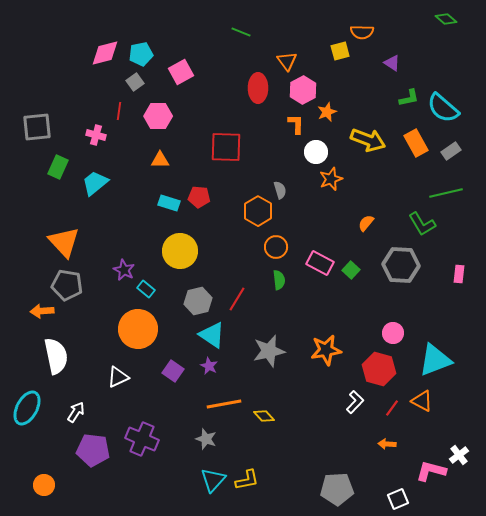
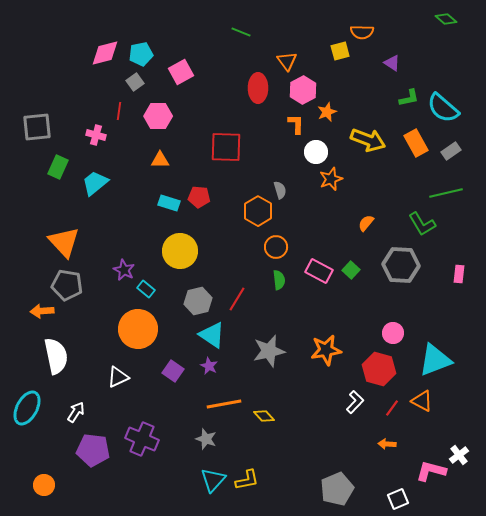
pink rectangle at (320, 263): moved 1 px left, 8 px down
gray pentagon at (337, 489): rotated 20 degrees counterclockwise
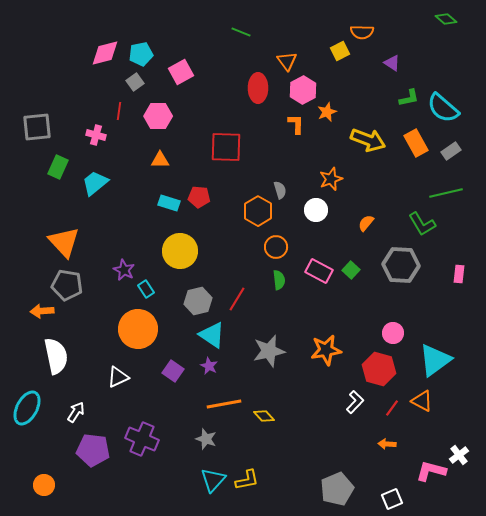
yellow square at (340, 51): rotated 12 degrees counterclockwise
white circle at (316, 152): moved 58 px down
cyan rectangle at (146, 289): rotated 18 degrees clockwise
cyan triangle at (435, 360): rotated 15 degrees counterclockwise
white square at (398, 499): moved 6 px left
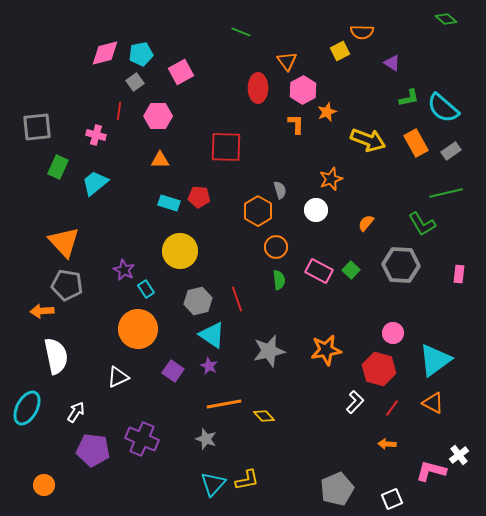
red line at (237, 299): rotated 50 degrees counterclockwise
orange triangle at (422, 401): moved 11 px right, 2 px down
cyan triangle at (213, 480): moved 4 px down
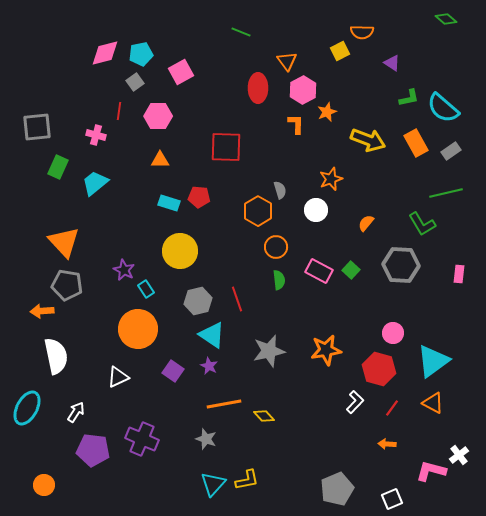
cyan triangle at (435, 360): moved 2 px left, 1 px down
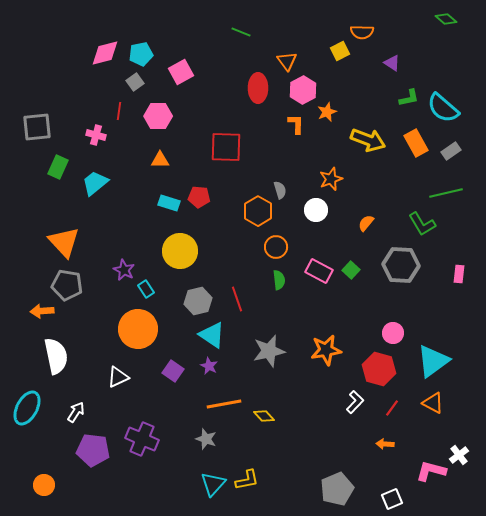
orange arrow at (387, 444): moved 2 px left
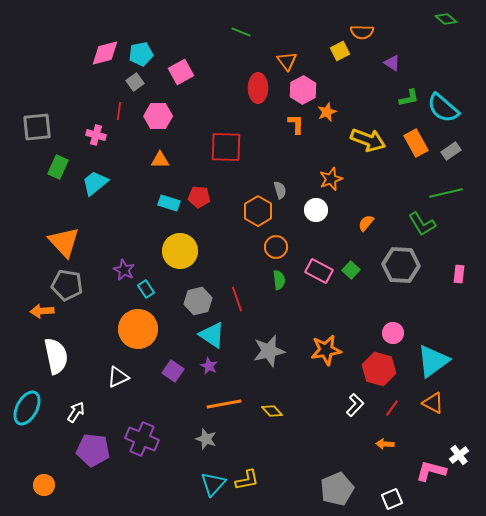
white L-shape at (355, 402): moved 3 px down
yellow diamond at (264, 416): moved 8 px right, 5 px up
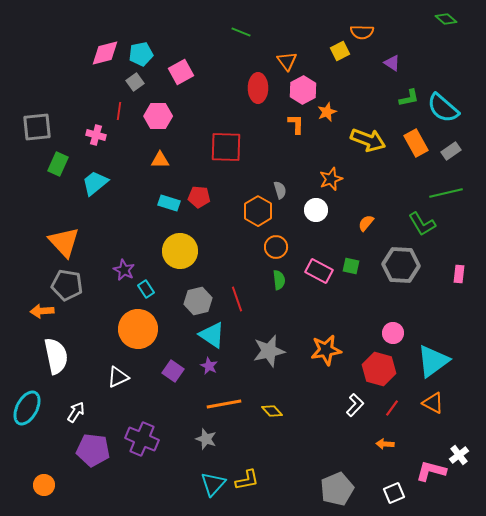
green rectangle at (58, 167): moved 3 px up
green square at (351, 270): moved 4 px up; rotated 30 degrees counterclockwise
white square at (392, 499): moved 2 px right, 6 px up
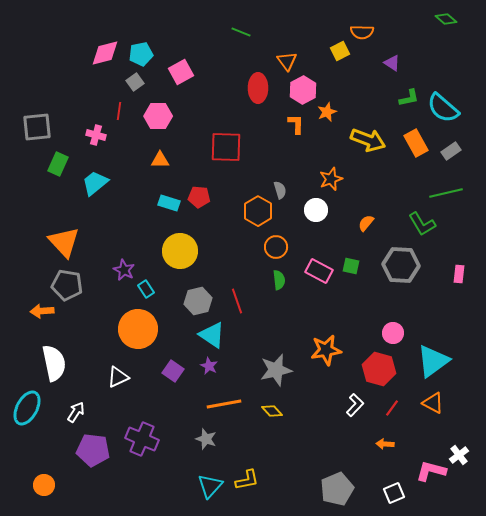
red line at (237, 299): moved 2 px down
gray star at (269, 351): moved 7 px right, 19 px down
white semicircle at (56, 356): moved 2 px left, 7 px down
cyan triangle at (213, 484): moved 3 px left, 2 px down
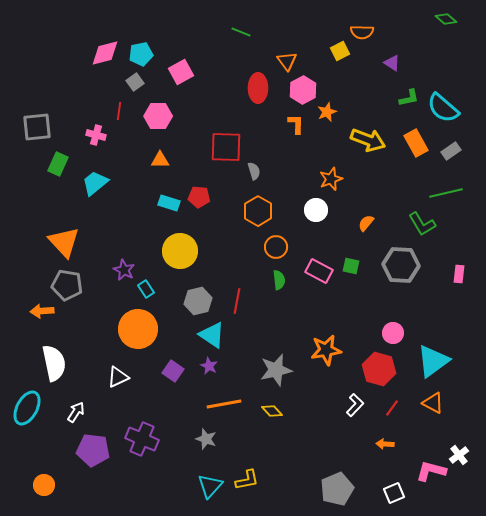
gray semicircle at (280, 190): moved 26 px left, 19 px up
red line at (237, 301): rotated 30 degrees clockwise
